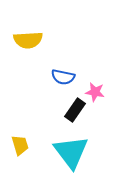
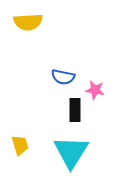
yellow semicircle: moved 18 px up
pink star: moved 2 px up
black rectangle: rotated 35 degrees counterclockwise
cyan triangle: rotated 9 degrees clockwise
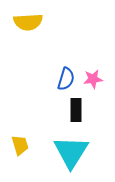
blue semicircle: moved 3 px right, 2 px down; rotated 85 degrees counterclockwise
pink star: moved 2 px left, 11 px up; rotated 18 degrees counterclockwise
black rectangle: moved 1 px right
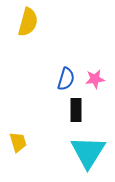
yellow semicircle: rotated 72 degrees counterclockwise
pink star: moved 2 px right
yellow trapezoid: moved 2 px left, 3 px up
cyan triangle: moved 17 px right
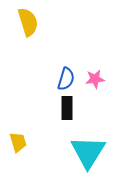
yellow semicircle: rotated 32 degrees counterclockwise
black rectangle: moved 9 px left, 2 px up
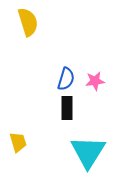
pink star: moved 2 px down
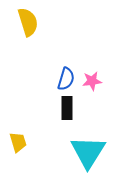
pink star: moved 3 px left
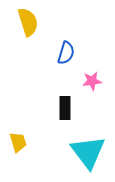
blue semicircle: moved 26 px up
black rectangle: moved 2 px left
cyan triangle: rotated 9 degrees counterclockwise
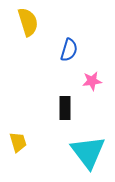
blue semicircle: moved 3 px right, 3 px up
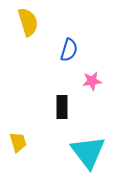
black rectangle: moved 3 px left, 1 px up
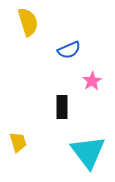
blue semicircle: rotated 50 degrees clockwise
pink star: rotated 24 degrees counterclockwise
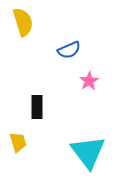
yellow semicircle: moved 5 px left
pink star: moved 3 px left
black rectangle: moved 25 px left
